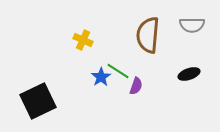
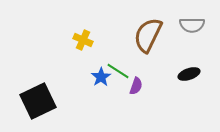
brown semicircle: rotated 21 degrees clockwise
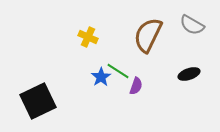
gray semicircle: rotated 30 degrees clockwise
yellow cross: moved 5 px right, 3 px up
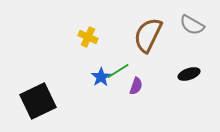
green line: rotated 65 degrees counterclockwise
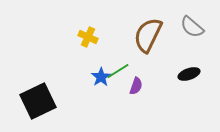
gray semicircle: moved 2 px down; rotated 10 degrees clockwise
